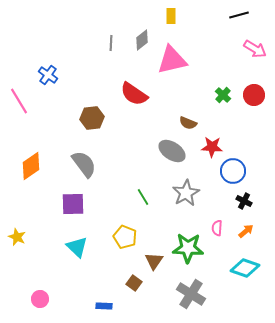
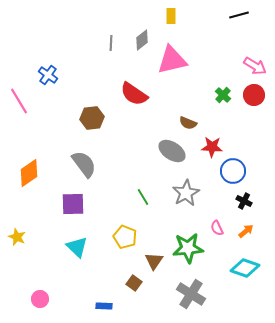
pink arrow: moved 17 px down
orange diamond: moved 2 px left, 7 px down
pink semicircle: rotated 28 degrees counterclockwise
green star: rotated 8 degrees counterclockwise
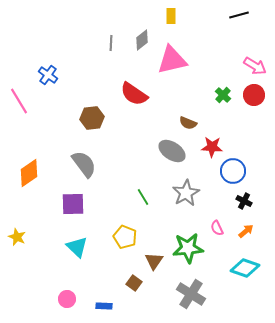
pink circle: moved 27 px right
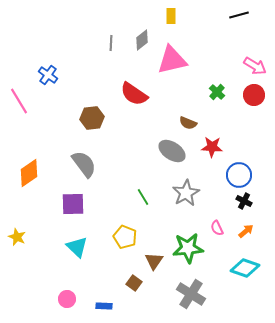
green cross: moved 6 px left, 3 px up
blue circle: moved 6 px right, 4 px down
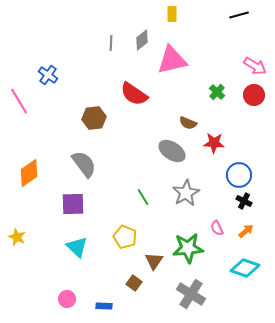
yellow rectangle: moved 1 px right, 2 px up
brown hexagon: moved 2 px right
red star: moved 2 px right, 4 px up
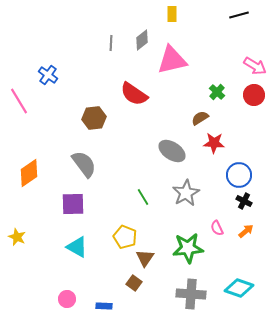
brown semicircle: moved 12 px right, 5 px up; rotated 126 degrees clockwise
cyan triangle: rotated 15 degrees counterclockwise
brown triangle: moved 9 px left, 3 px up
cyan diamond: moved 6 px left, 20 px down
gray cross: rotated 28 degrees counterclockwise
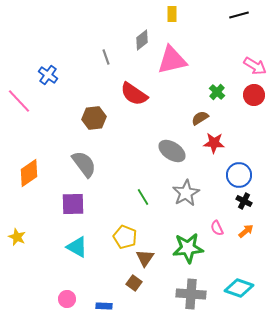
gray line: moved 5 px left, 14 px down; rotated 21 degrees counterclockwise
pink line: rotated 12 degrees counterclockwise
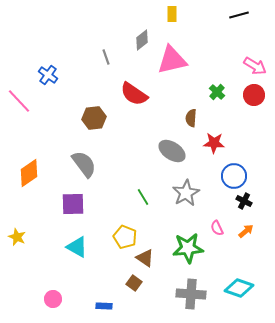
brown semicircle: moved 9 px left; rotated 54 degrees counterclockwise
blue circle: moved 5 px left, 1 px down
brown triangle: rotated 30 degrees counterclockwise
pink circle: moved 14 px left
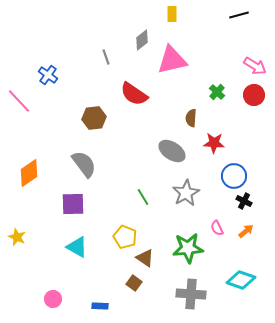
cyan diamond: moved 2 px right, 8 px up
blue rectangle: moved 4 px left
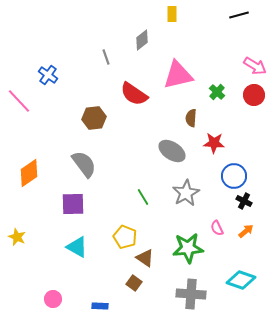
pink triangle: moved 6 px right, 15 px down
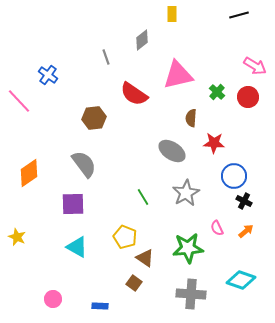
red circle: moved 6 px left, 2 px down
